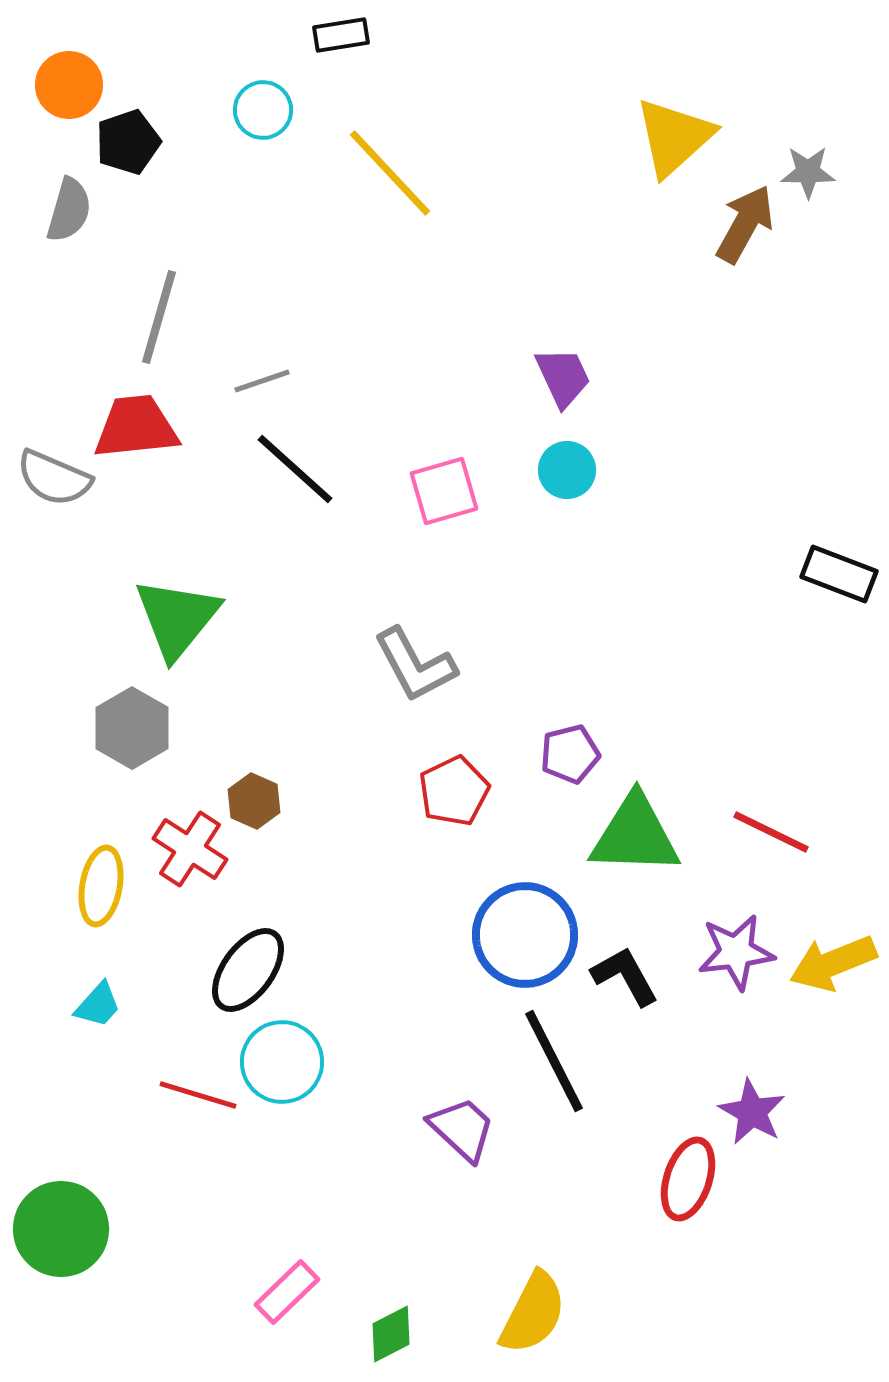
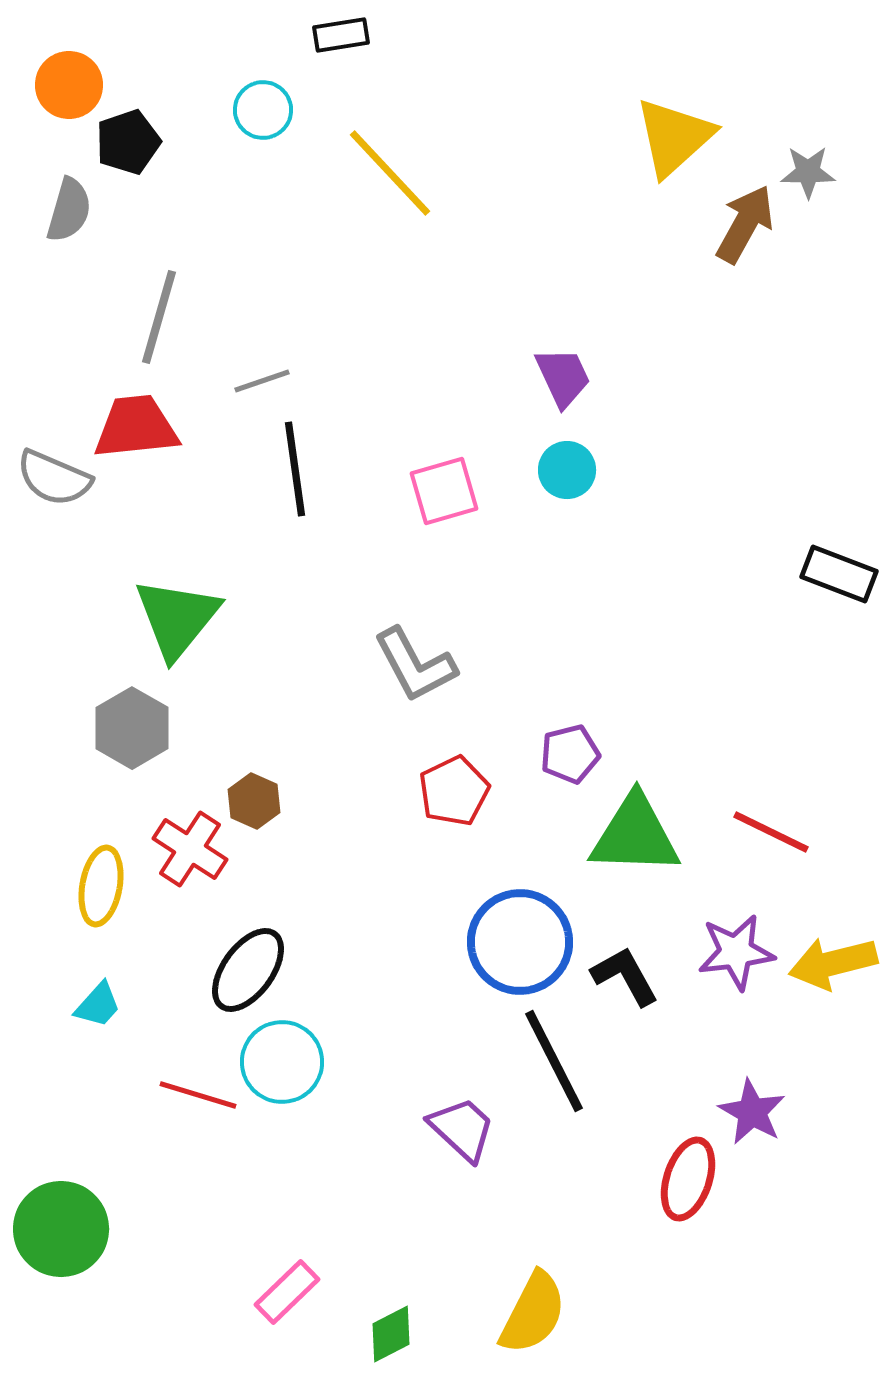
black line at (295, 469): rotated 40 degrees clockwise
blue circle at (525, 935): moved 5 px left, 7 px down
yellow arrow at (833, 963): rotated 8 degrees clockwise
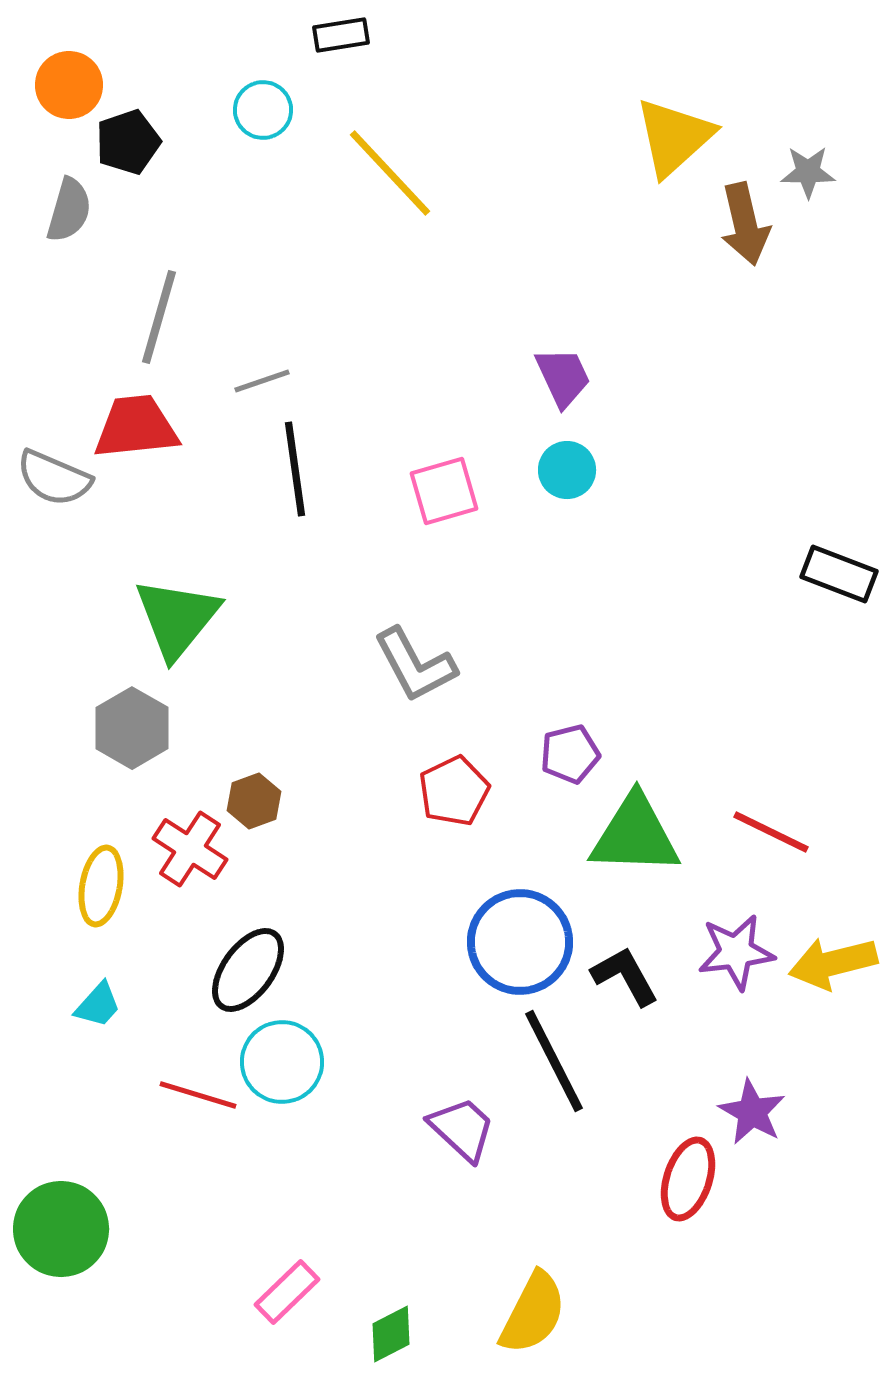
brown arrow at (745, 224): rotated 138 degrees clockwise
brown hexagon at (254, 801): rotated 16 degrees clockwise
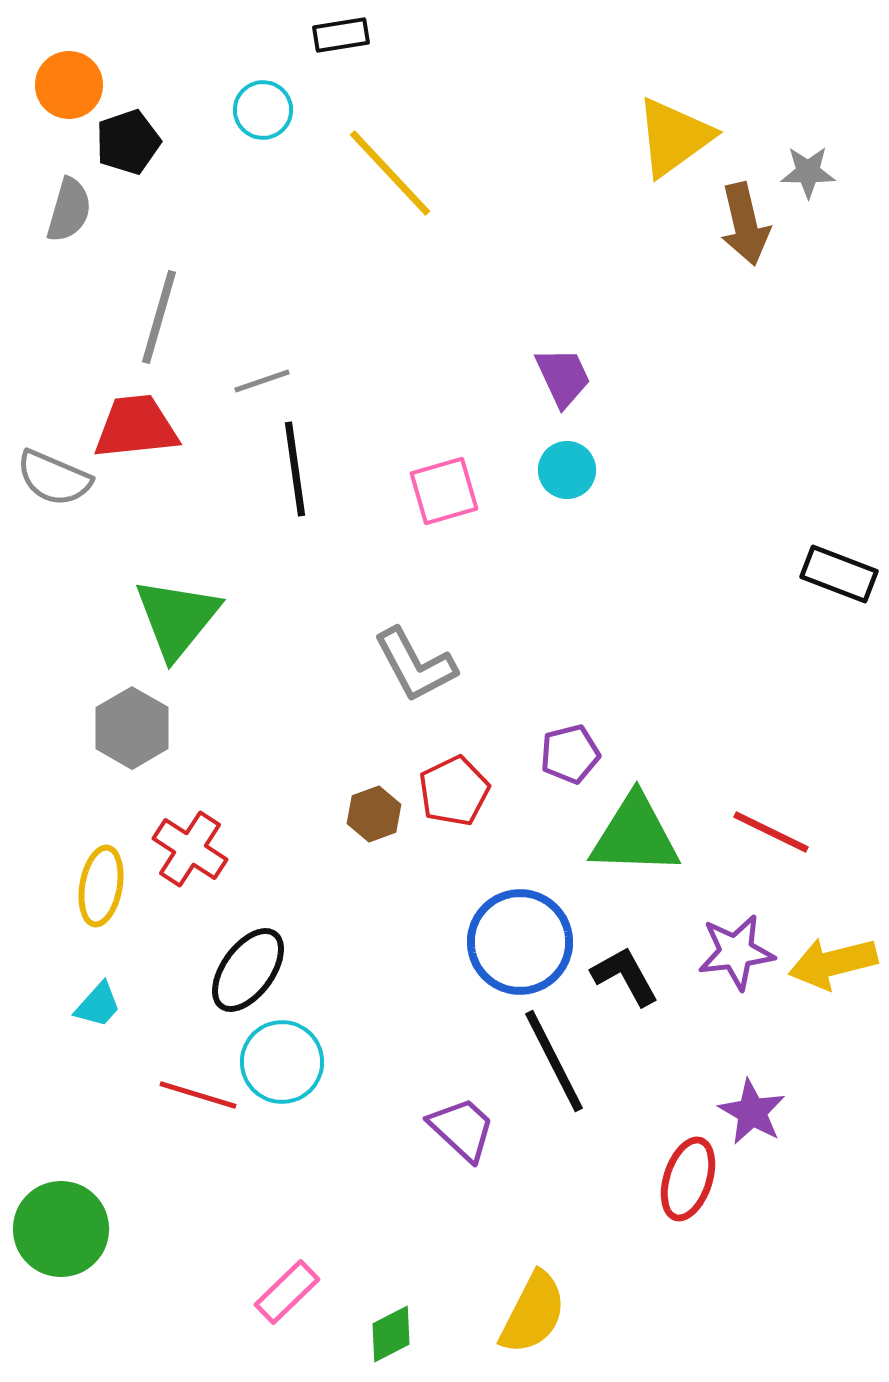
yellow triangle at (674, 137): rotated 6 degrees clockwise
brown hexagon at (254, 801): moved 120 px right, 13 px down
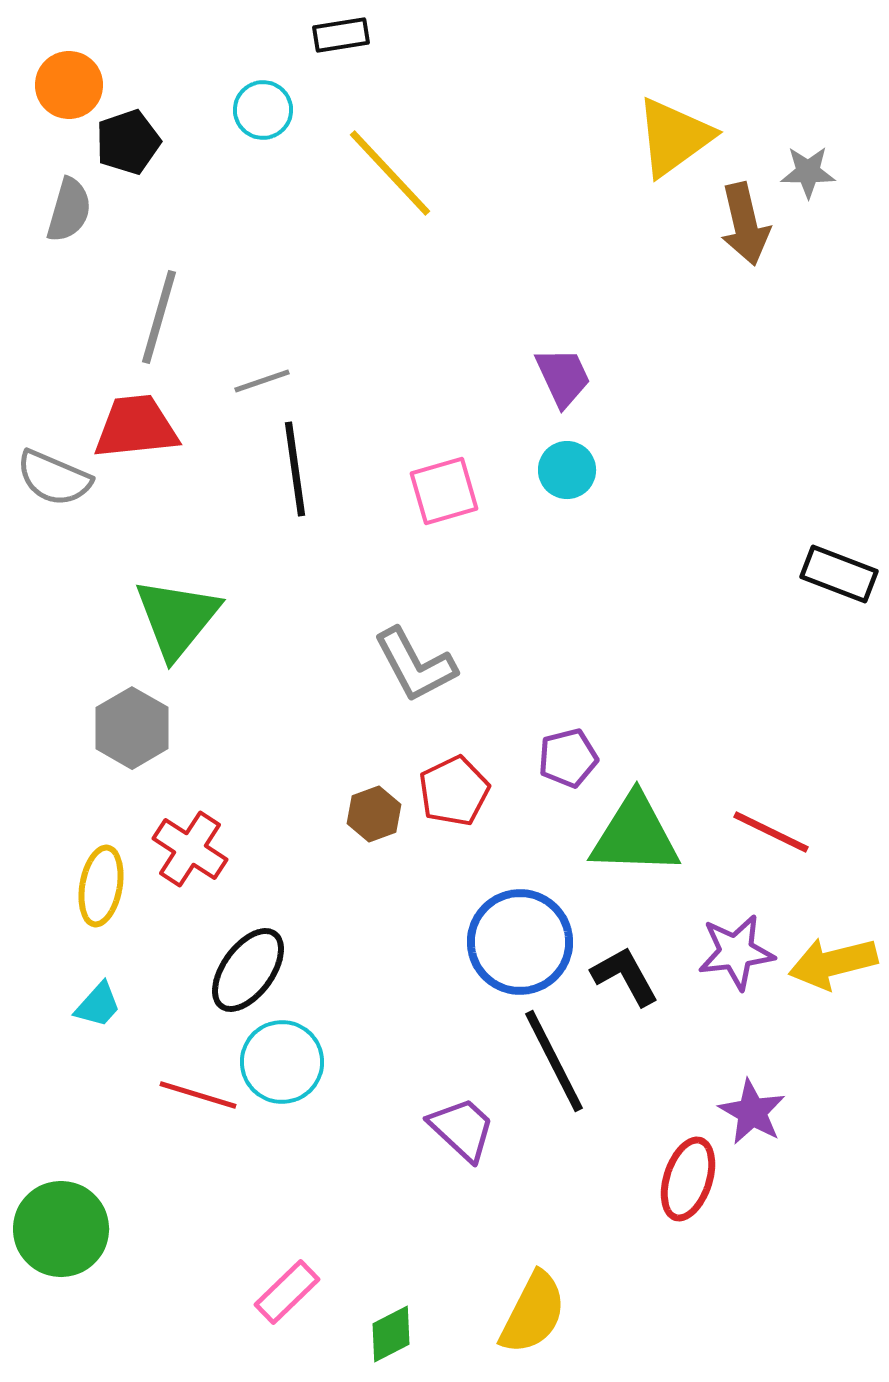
purple pentagon at (570, 754): moved 2 px left, 4 px down
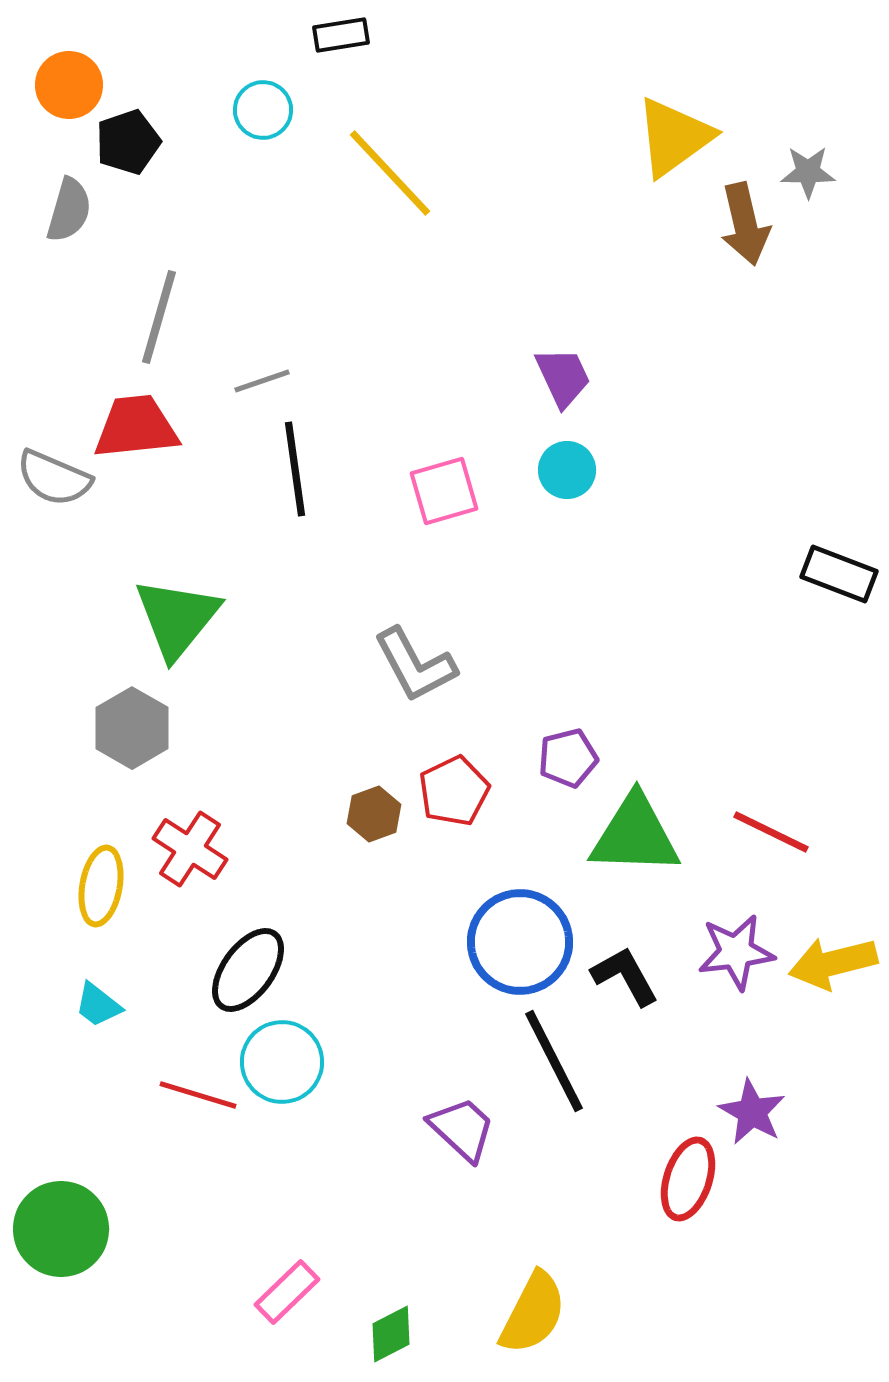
cyan trapezoid at (98, 1005): rotated 86 degrees clockwise
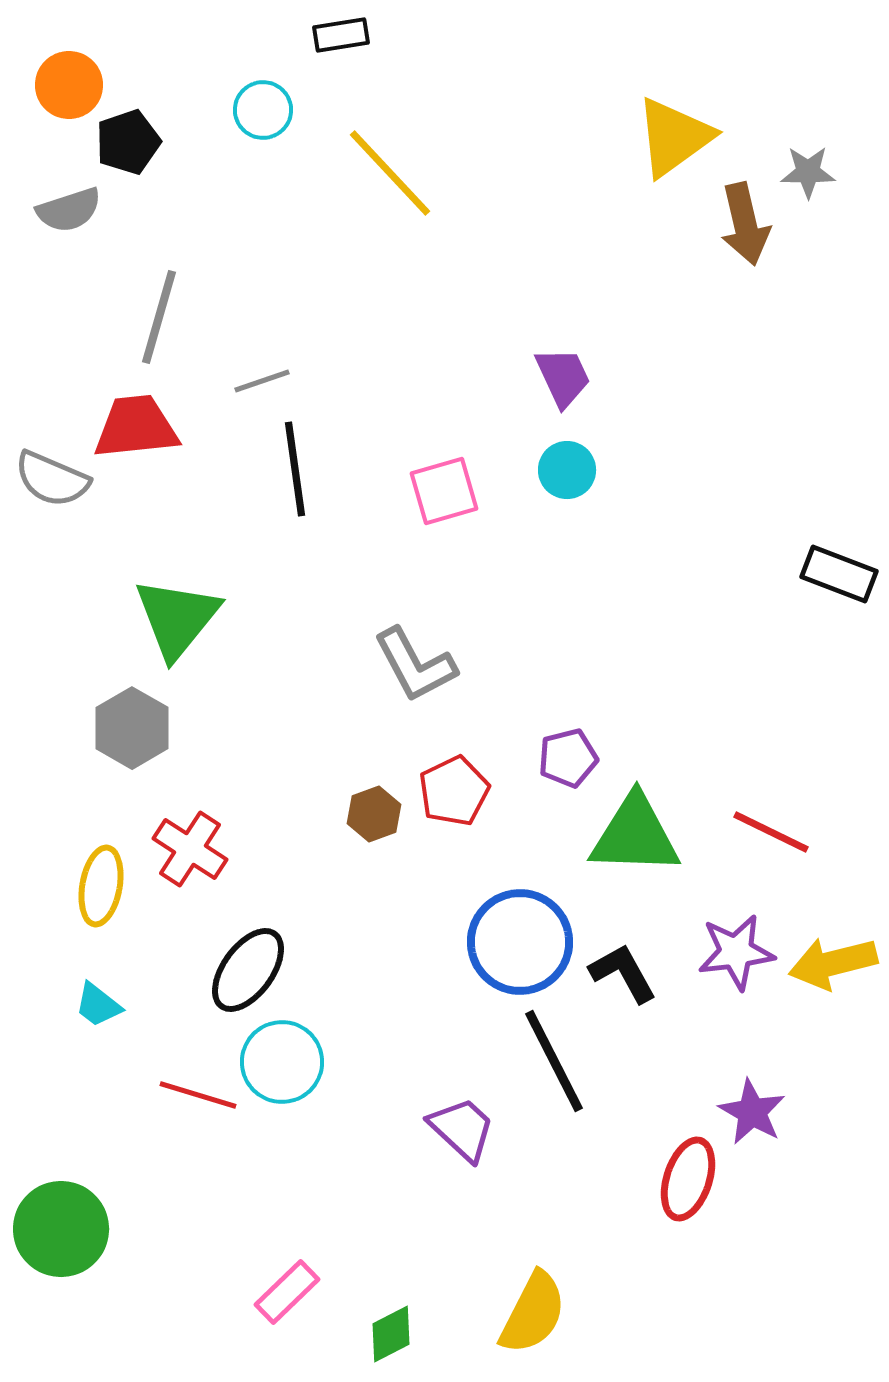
gray semicircle at (69, 210): rotated 56 degrees clockwise
gray semicircle at (54, 478): moved 2 px left, 1 px down
black L-shape at (625, 976): moved 2 px left, 3 px up
